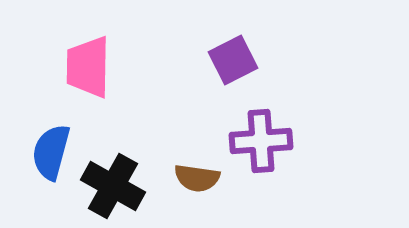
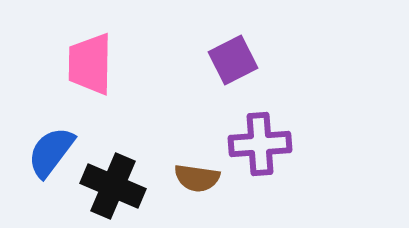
pink trapezoid: moved 2 px right, 3 px up
purple cross: moved 1 px left, 3 px down
blue semicircle: rotated 22 degrees clockwise
black cross: rotated 6 degrees counterclockwise
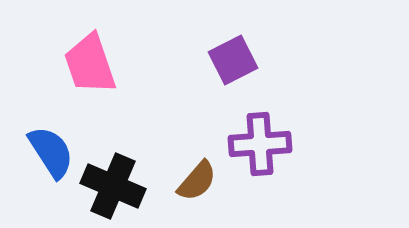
pink trapezoid: rotated 20 degrees counterclockwise
blue semicircle: rotated 110 degrees clockwise
brown semicircle: moved 3 px down; rotated 57 degrees counterclockwise
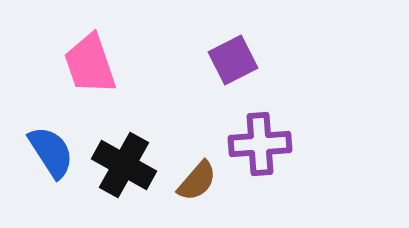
black cross: moved 11 px right, 21 px up; rotated 6 degrees clockwise
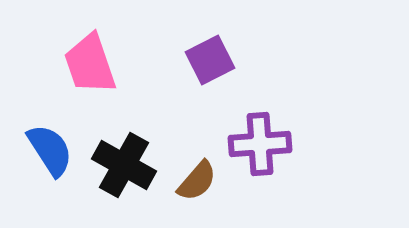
purple square: moved 23 px left
blue semicircle: moved 1 px left, 2 px up
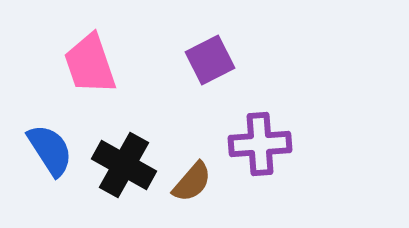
brown semicircle: moved 5 px left, 1 px down
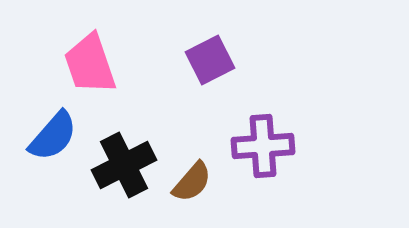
purple cross: moved 3 px right, 2 px down
blue semicircle: moved 3 px right, 14 px up; rotated 74 degrees clockwise
black cross: rotated 34 degrees clockwise
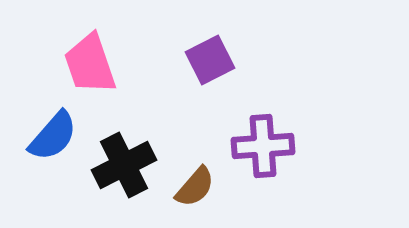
brown semicircle: moved 3 px right, 5 px down
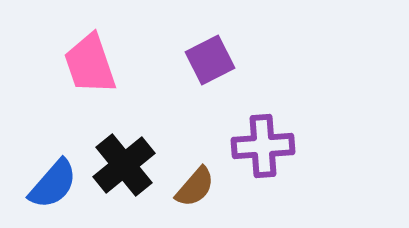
blue semicircle: moved 48 px down
black cross: rotated 12 degrees counterclockwise
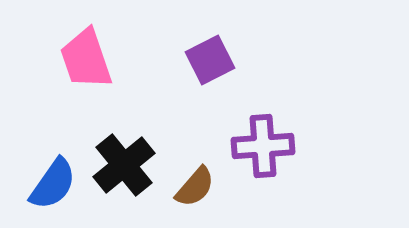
pink trapezoid: moved 4 px left, 5 px up
blue semicircle: rotated 6 degrees counterclockwise
